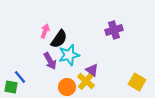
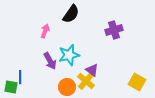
black semicircle: moved 12 px right, 25 px up
blue line: rotated 40 degrees clockwise
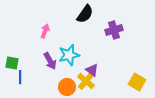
black semicircle: moved 14 px right
green square: moved 1 px right, 24 px up
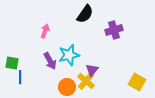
purple triangle: rotated 32 degrees clockwise
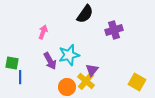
pink arrow: moved 2 px left, 1 px down
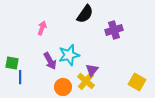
pink arrow: moved 1 px left, 4 px up
orange circle: moved 4 px left
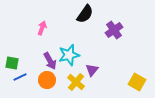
purple cross: rotated 18 degrees counterclockwise
blue line: rotated 64 degrees clockwise
yellow cross: moved 10 px left, 1 px down
orange circle: moved 16 px left, 7 px up
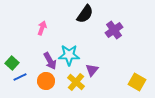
cyan star: rotated 15 degrees clockwise
green square: rotated 32 degrees clockwise
orange circle: moved 1 px left, 1 px down
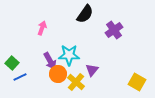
orange circle: moved 12 px right, 7 px up
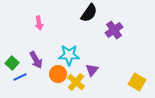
black semicircle: moved 4 px right, 1 px up
pink arrow: moved 3 px left, 5 px up; rotated 152 degrees clockwise
purple arrow: moved 14 px left, 1 px up
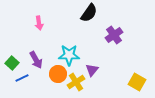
purple cross: moved 5 px down
blue line: moved 2 px right, 1 px down
yellow cross: rotated 18 degrees clockwise
